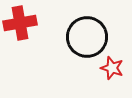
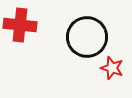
red cross: moved 2 px down; rotated 16 degrees clockwise
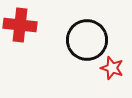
black circle: moved 3 px down
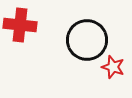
red star: moved 1 px right, 1 px up
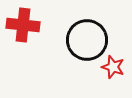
red cross: moved 3 px right
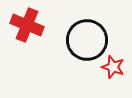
red cross: moved 4 px right; rotated 16 degrees clockwise
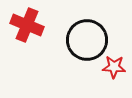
red star: moved 1 px right; rotated 15 degrees counterclockwise
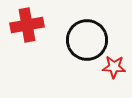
red cross: rotated 32 degrees counterclockwise
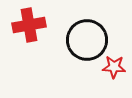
red cross: moved 2 px right
